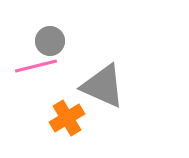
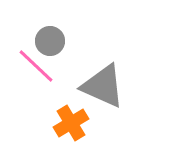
pink line: rotated 57 degrees clockwise
orange cross: moved 4 px right, 5 px down
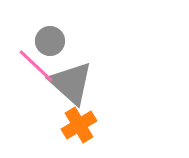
gray triangle: moved 32 px left, 3 px up; rotated 18 degrees clockwise
orange cross: moved 8 px right, 2 px down
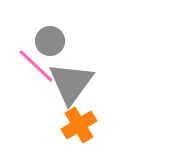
gray triangle: rotated 24 degrees clockwise
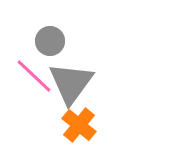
pink line: moved 2 px left, 10 px down
orange cross: rotated 20 degrees counterclockwise
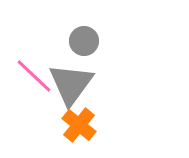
gray circle: moved 34 px right
gray triangle: moved 1 px down
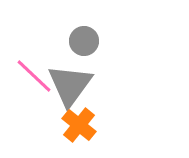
gray triangle: moved 1 px left, 1 px down
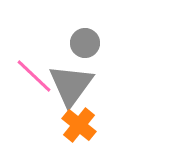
gray circle: moved 1 px right, 2 px down
gray triangle: moved 1 px right
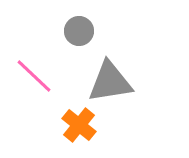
gray circle: moved 6 px left, 12 px up
gray triangle: moved 39 px right, 3 px up; rotated 45 degrees clockwise
